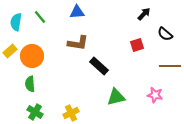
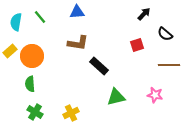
brown line: moved 1 px left, 1 px up
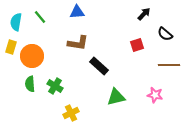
yellow rectangle: moved 1 px right, 4 px up; rotated 32 degrees counterclockwise
green cross: moved 20 px right, 26 px up
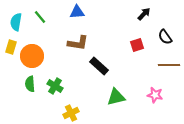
black semicircle: moved 3 px down; rotated 14 degrees clockwise
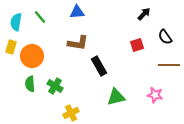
black rectangle: rotated 18 degrees clockwise
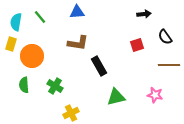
black arrow: rotated 40 degrees clockwise
yellow rectangle: moved 3 px up
green semicircle: moved 6 px left, 1 px down
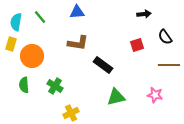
black rectangle: moved 4 px right, 1 px up; rotated 24 degrees counterclockwise
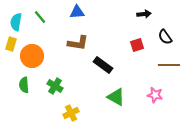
green triangle: rotated 42 degrees clockwise
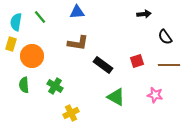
red square: moved 16 px down
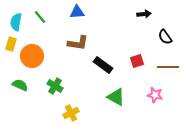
brown line: moved 1 px left, 2 px down
green semicircle: moved 4 px left; rotated 119 degrees clockwise
